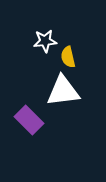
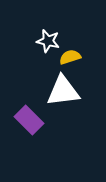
white star: moved 3 px right; rotated 20 degrees clockwise
yellow semicircle: moved 2 px right; rotated 85 degrees clockwise
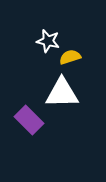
white triangle: moved 1 px left, 2 px down; rotated 6 degrees clockwise
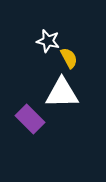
yellow semicircle: moved 1 px left, 1 px down; rotated 80 degrees clockwise
purple rectangle: moved 1 px right, 1 px up
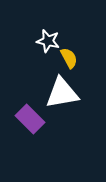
white triangle: rotated 9 degrees counterclockwise
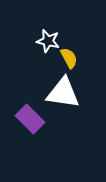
white triangle: moved 1 px right; rotated 18 degrees clockwise
